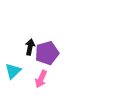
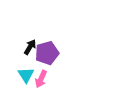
black arrow: rotated 21 degrees clockwise
cyan triangle: moved 13 px right, 4 px down; rotated 18 degrees counterclockwise
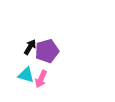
purple pentagon: moved 2 px up
cyan triangle: rotated 42 degrees counterclockwise
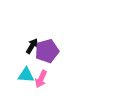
black arrow: moved 2 px right, 1 px up
cyan triangle: rotated 12 degrees counterclockwise
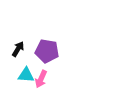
black arrow: moved 14 px left, 3 px down
purple pentagon: rotated 25 degrees clockwise
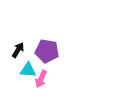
black arrow: moved 1 px down
cyan triangle: moved 2 px right, 5 px up
